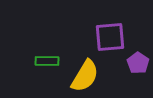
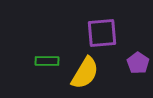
purple square: moved 8 px left, 4 px up
yellow semicircle: moved 3 px up
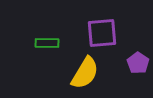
green rectangle: moved 18 px up
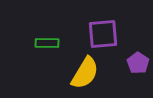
purple square: moved 1 px right, 1 px down
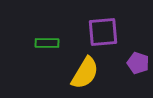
purple square: moved 2 px up
purple pentagon: rotated 15 degrees counterclockwise
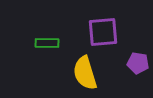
purple pentagon: rotated 10 degrees counterclockwise
yellow semicircle: rotated 132 degrees clockwise
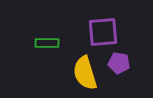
purple pentagon: moved 19 px left
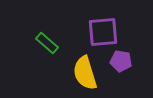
green rectangle: rotated 40 degrees clockwise
purple pentagon: moved 2 px right, 2 px up
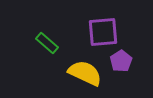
purple pentagon: rotated 30 degrees clockwise
yellow semicircle: rotated 132 degrees clockwise
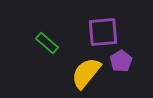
yellow semicircle: moved 1 px right; rotated 76 degrees counterclockwise
